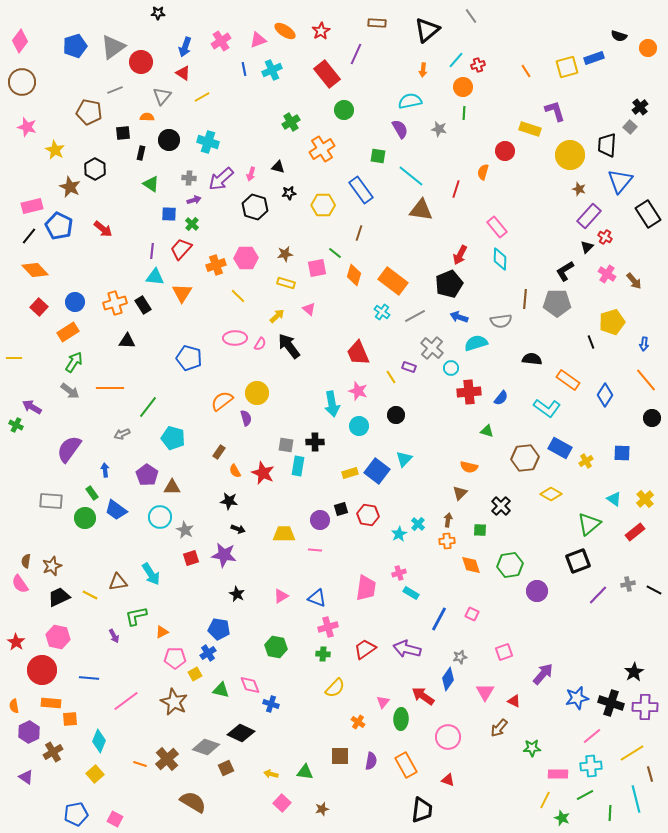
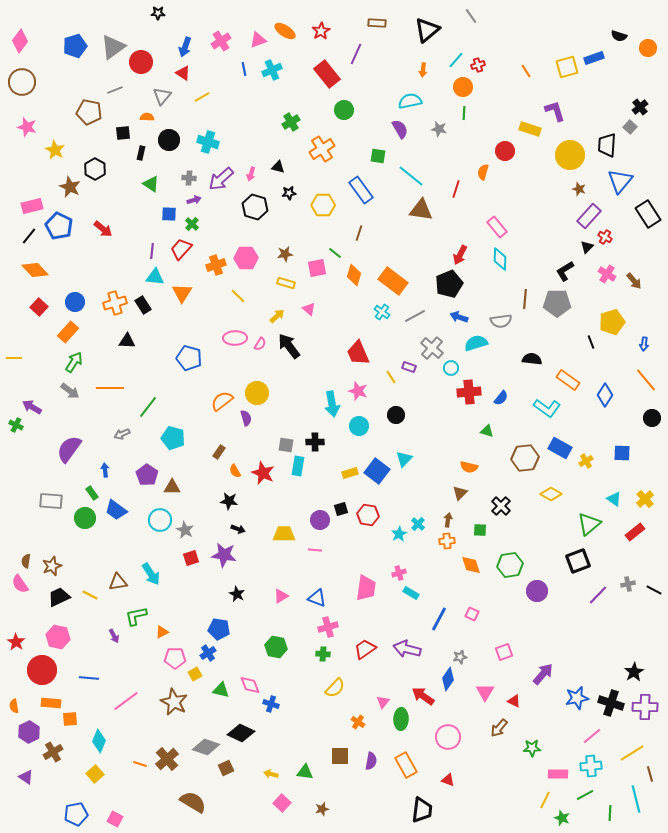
orange rectangle at (68, 332): rotated 15 degrees counterclockwise
cyan circle at (160, 517): moved 3 px down
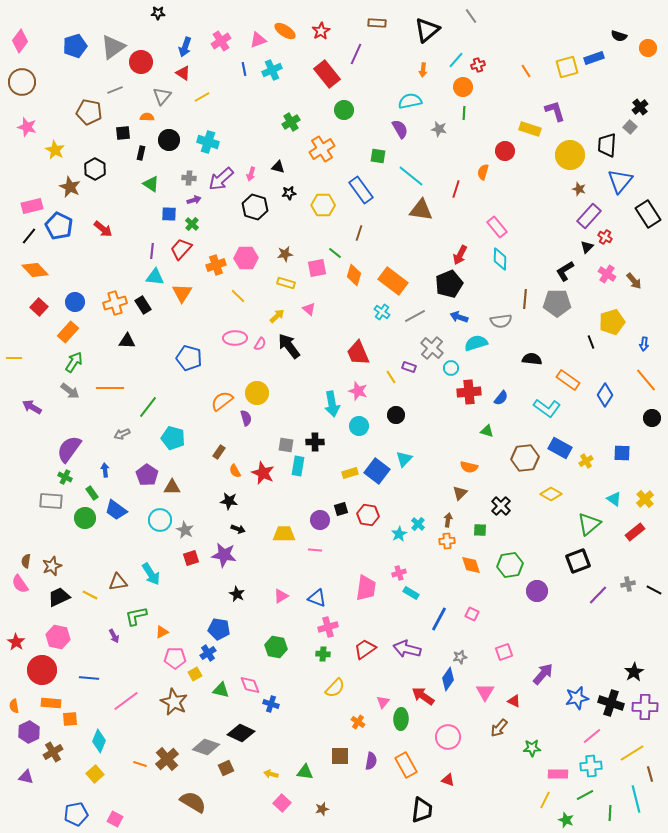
green cross at (16, 425): moved 49 px right, 52 px down
purple triangle at (26, 777): rotated 21 degrees counterclockwise
green star at (562, 818): moved 4 px right, 2 px down
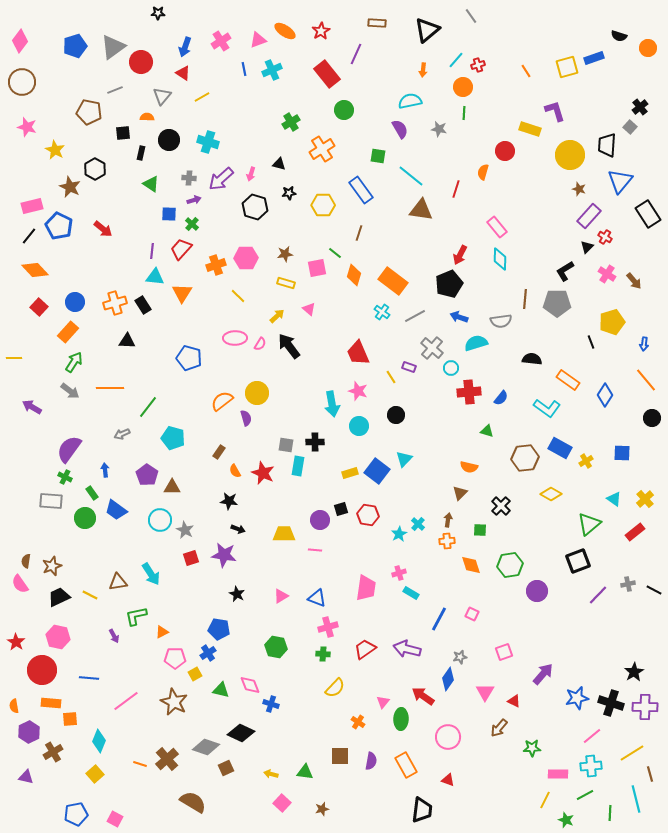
black triangle at (278, 167): moved 1 px right, 3 px up
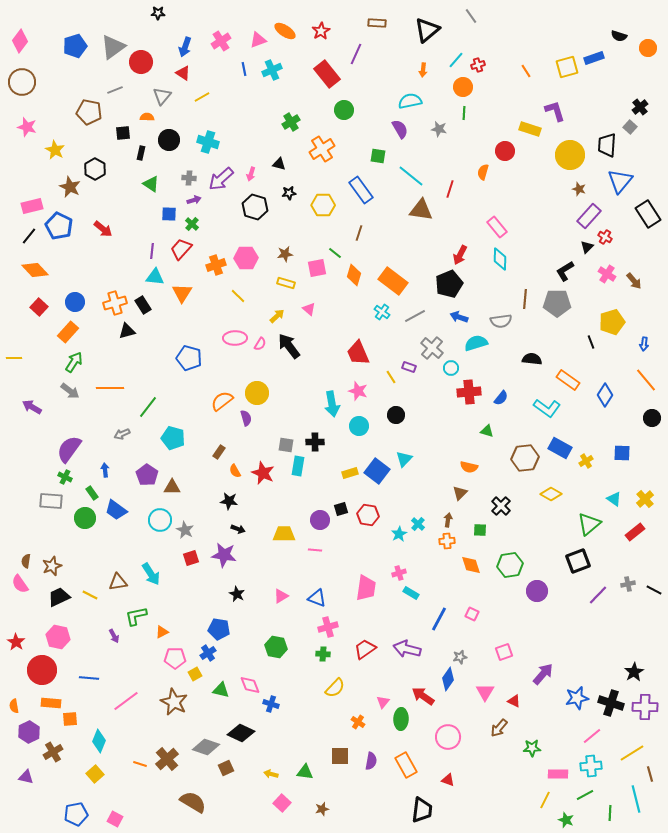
red line at (456, 189): moved 6 px left
black triangle at (127, 341): moved 10 px up; rotated 18 degrees counterclockwise
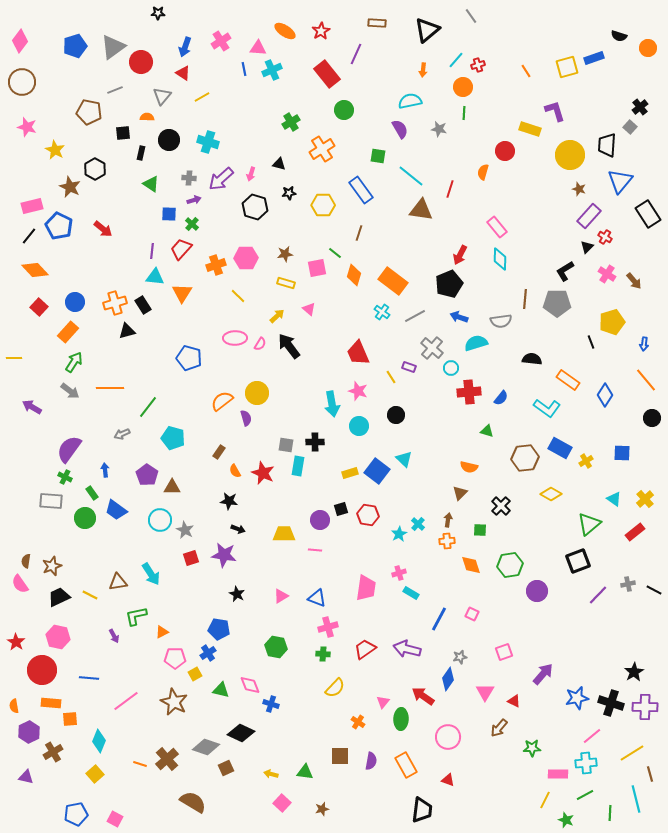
pink triangle at (258, 40): moved 8 px down; rotated 24 degrees clockwise
cyan triangle at (404, 459): rotated 30 degrees counterclockwise
cyan cross at (591, 766): moved 5 px left, 3 px up
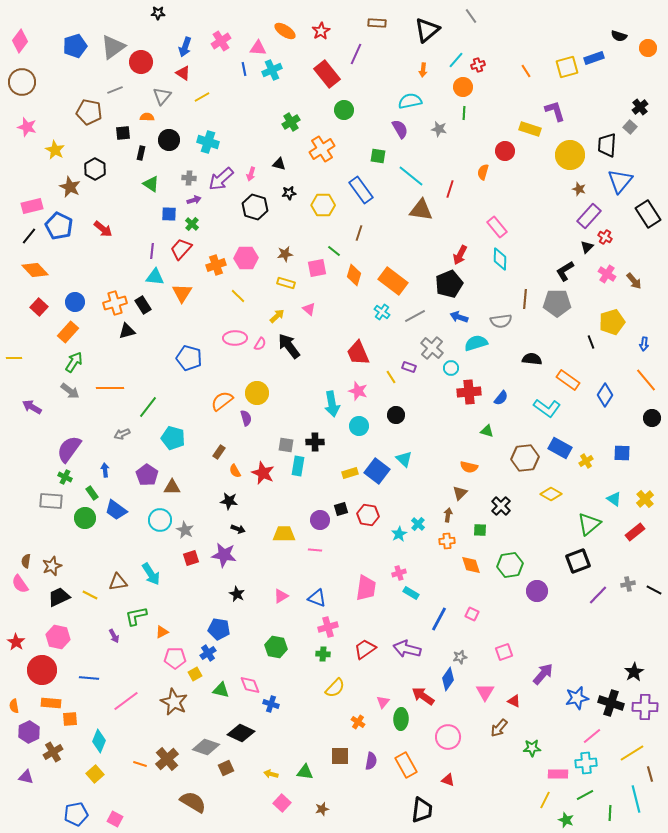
green line at (335, 253): moved 1 px left, 2 px up
brown arrow at (448, 520): moved 5 px up
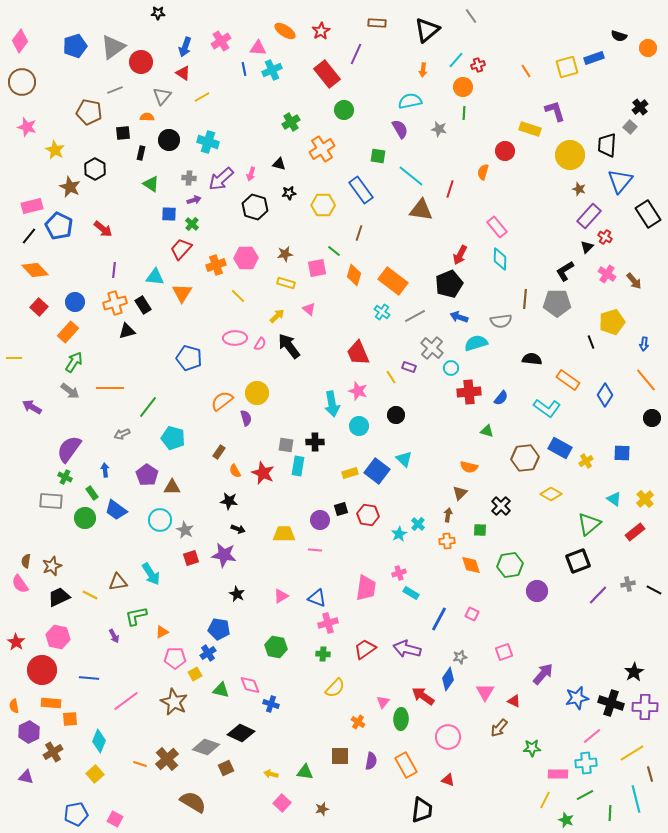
purple line at (152, 251): moved 38 px left, 19 px down
pink cross at (328, 627): moved 4 px up
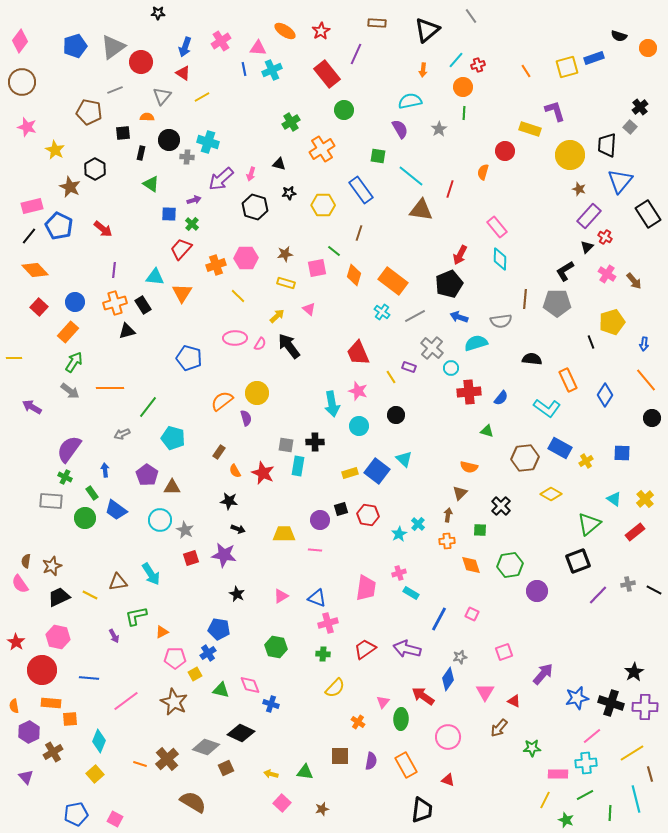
gray star at (439, 129): rotated 28 degrees clockwise
gray cross at (189, 178): moved 2 px left, 21 px up
orange rectangle at (568, 380): rotated 30 degrees clockwise
purple triangle at (26, 777): rotated 35 degrees clockwise
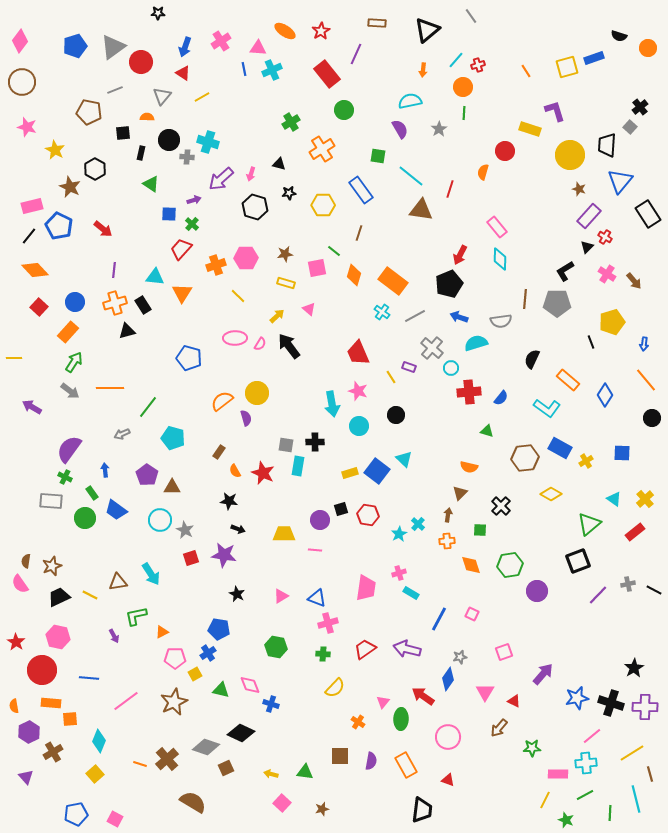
black semicircle at (532, 359): rotated 72 degrees counterclockwise
orange rectangle at (568, 380): rotated 25 degrees counterclockwise
black star at (634, 672): moved 4 px up
brown star at (174, 702): rotated 20 degrees clockwise
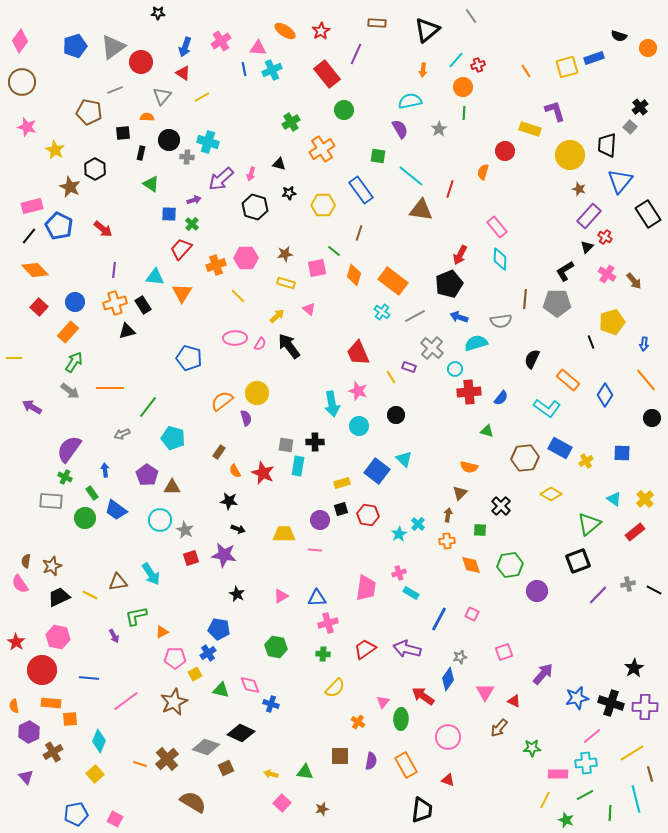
cyan circle at (451, 368): moved 4 px right, 1 px down
yellow rectangle at (350, 473): moved 8 px left, 10 px down
blue triangle at (317, 598): rotated 24 degrees counterclockwise
